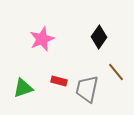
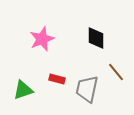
black diamond: moved 3 px left, 1 px down; rotated 35 degrees counterclockwise
red rectangle: moved 2 px left, 2 px up
green triangle: moved 2 px down
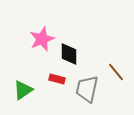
black diamond: moved 27 px left, 16 px down
green triangle: rotated 15 degrees counterclockwise
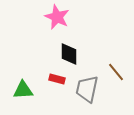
pink star: moved 15 px right, 22 px up; rotated 25 degrees counterclockwise
green triangle: rotated 30 degrees clockwise
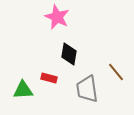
black diamond: rotated 10 degrees clockwise
red rectangle: moved 8 px left, 1 px up
gray trapezoid: rotated 20 degrees counterclockwise
